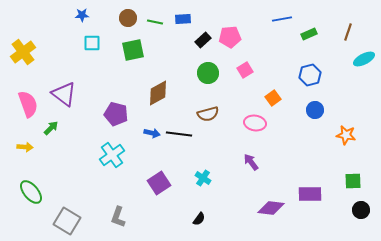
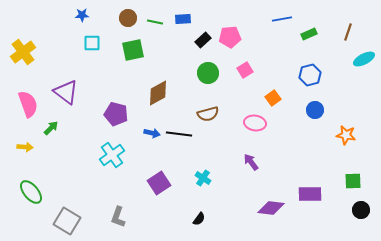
purple triangle at (64, 94): moved 2 px right, 2 px up
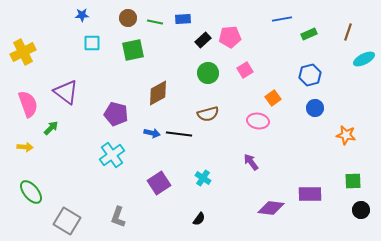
yellow cross at (23, 52): rotated 10 degrees clockwise
blue circle at (315, 110): moved 2 px up
pink ellipse at (255, 123): moved 3 px right, 2 px up
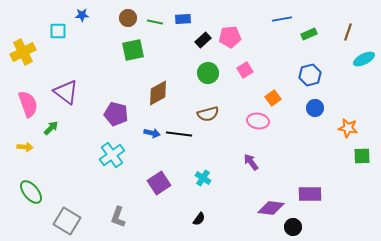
cyan square at (92, 43): moved 34 px left, 12 px up
orange star at (346, 135): moved 2 px right, 7 px up
green square at (353, 181): moved 9 px right, 25 px up
black circle at (361, 210): moved 68 px left, 17 px down
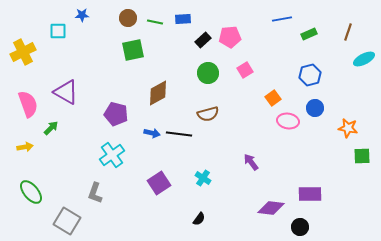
purple triangle at (66, 92): rotated 8 degrees counterclockwise
pink ellipse at (258, 121): moved 30 px right
yellow arrow at (25, 147): rotated 14 degrees counterclockwise
gray L-shape at (118, 217): moved 23 px left, 24 px up
black circle at (293, 227): moved 7 px right
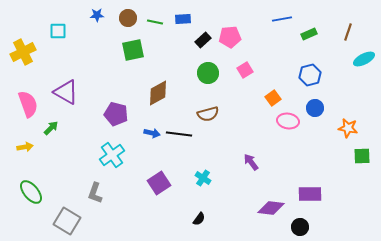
blue star at (82, 15): moved 15 px right
